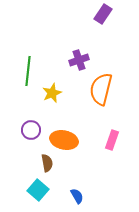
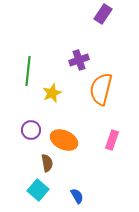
orange ellipse: rotated 12 degrees clockwise
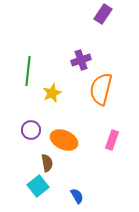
purple cross: moved 2 px right
cyan square: moved 4 px up; rotated 10 degrees clockwise
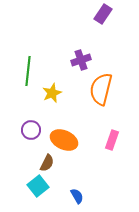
brown semicircle: rotated 36 degrees clockwise
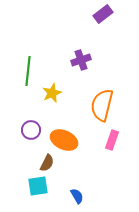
purple rectangle: rotated 18 degrees clockwise
orange semicircle: moved 1 px right, 16 px down
cyan square: rotated 30 degrees clockwise
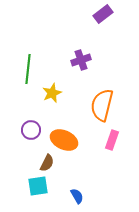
green line: moved 2 px up
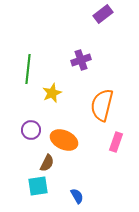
pink rectangle: moved 4 px right, 2 px down
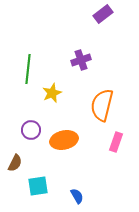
orange ellipse: rotated 36 degrees counterclockwise
brown semicircle: moved 32 px left
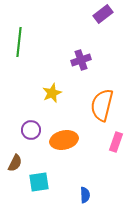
green line: moved 9 px left, 27 px up
cyan square: moved 1 px right, 4 px up
blue semicircle: moved 8 px right, 1 px up; rotated 28 degrees clockwise
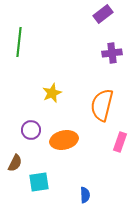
purple cross: moved 31 px right, 7 px up; rotated 12 degrees clockwise
pink rectangle: moved 4 px right
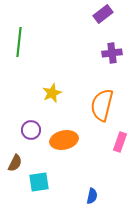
blue semicircle: moved 7 px right, 1 px down; rotated 14 degrees clockwise
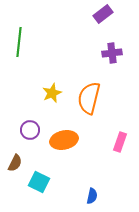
orange semicircle: moved 13 px left, 7 px up
purple circle: moved 1 px left
cyan square: rotated 35 degrees clockwise
